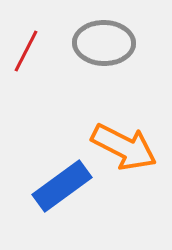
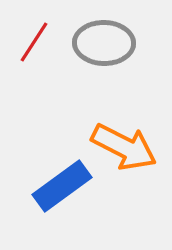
red line: moved 8 px right, 9 px up; rotated 6 degrees clockwise
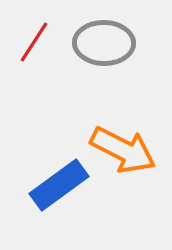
orange arrow: moved 1 px left, 3 px down
blue rectangle: moved 3 px left, 1 px up
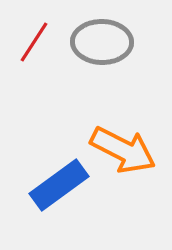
gray ellipse: moved 2 px left, 1 px up
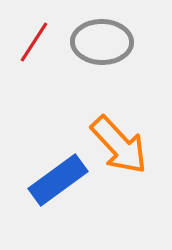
orange arrow: moved 4 px left, 5 px up; rotated 20 degrees clockwise
blue rectangle: moved 1 px left, 5 px up
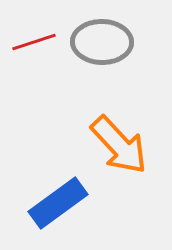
red line: rotated 39 degrees clockwise
blue rectangle: moved 23 px down
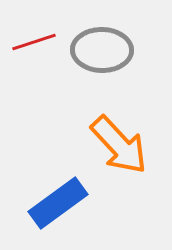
gray ellipse: moved 8 px down
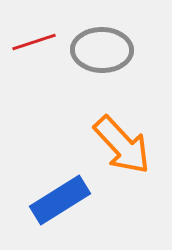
orange arrow: moved 3 px right
blue rectangle: moved 2 px right, 3 px up; rotated 4 degrees clockwise
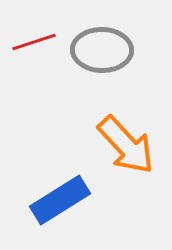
orange arrow: moved 4 px right
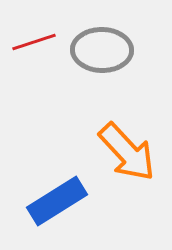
orange arrow: moved 1 px right, 7 px down
blue rectangle: moved 3 px left, 1 px down
